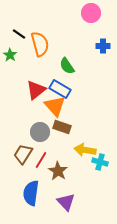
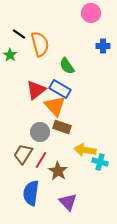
purple triangle: moved 2 px right
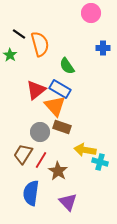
blue cross: moved 2 px down
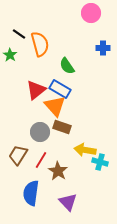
brown trapezoid: moved 5 px left, 1 px down
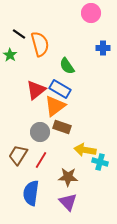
orange triangle: rotated 35 degrees clockwise
brown star: moved 10 px right, 6 px down; rotated 30 degrees counterclockwise
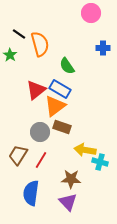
brown star: moved 3 px right, 2 px down
